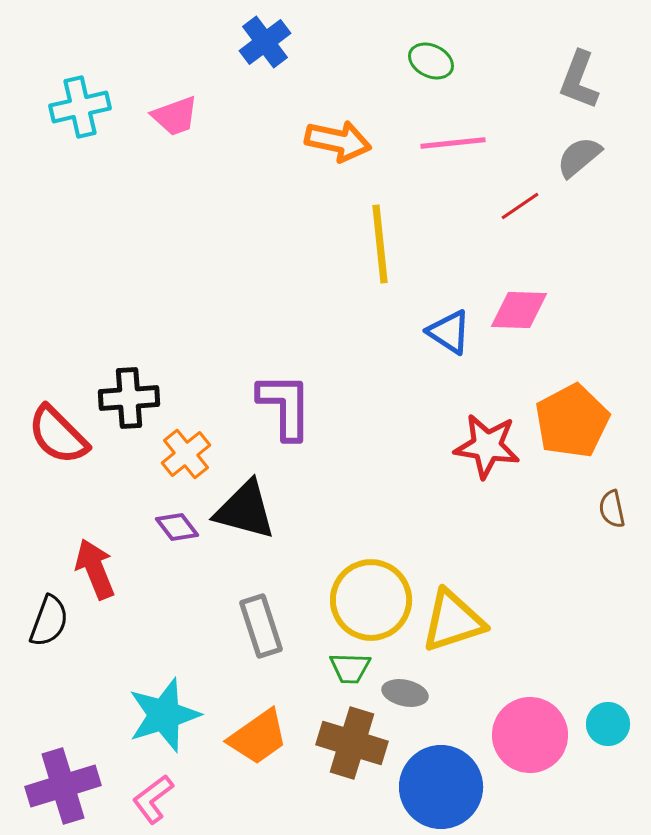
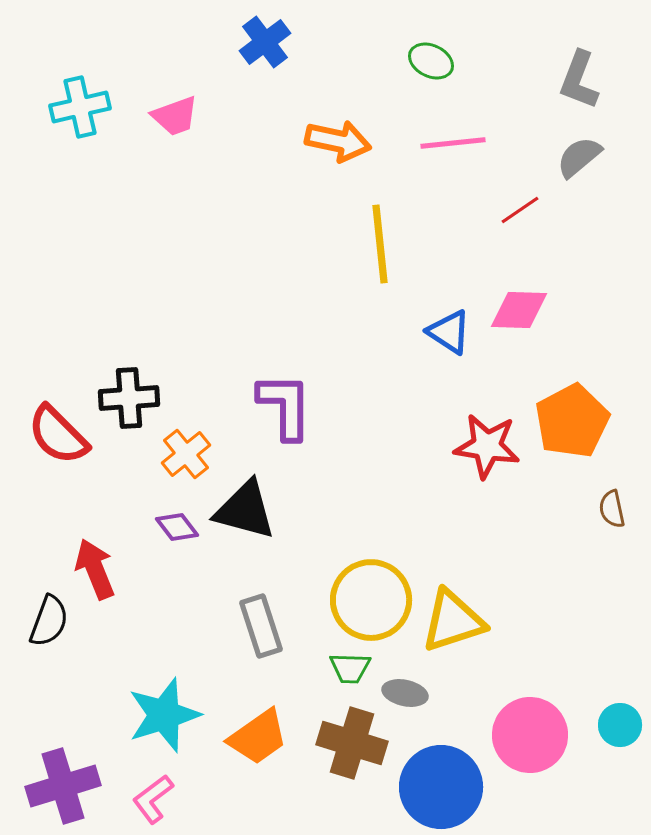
red line: moved 4 px down
cyan circle: moved 12 px right, 1 px down
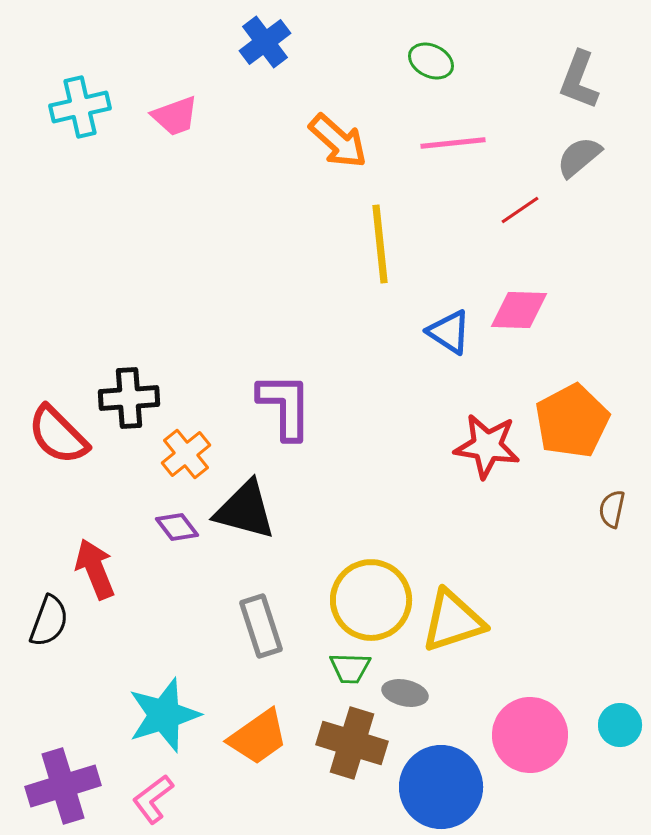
orange arrow: rotated 30 degrees clockwise
brown semicircle: rotated 24 degrees clockwise
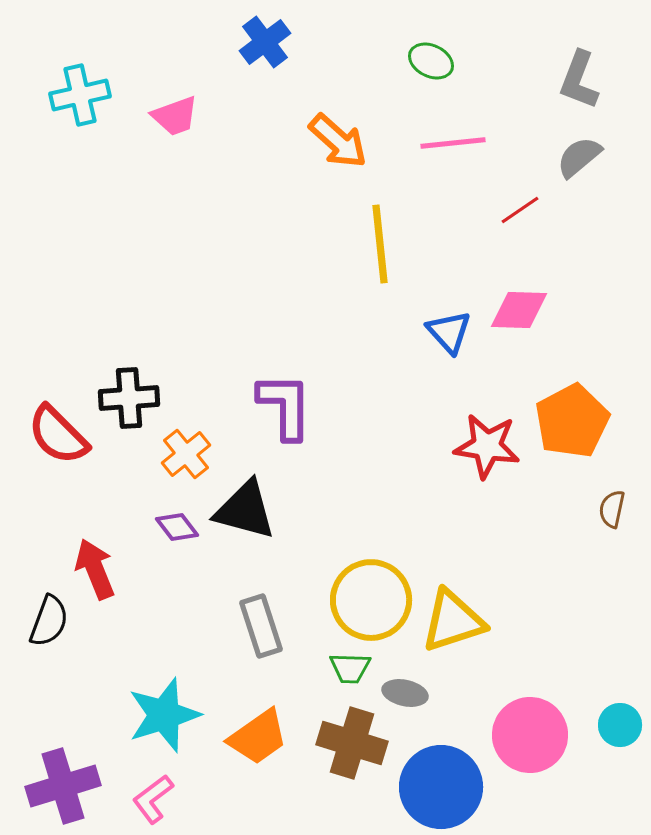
cyan cross: moved 12 px up
blue triangle: rotated 15 degrees clockwise
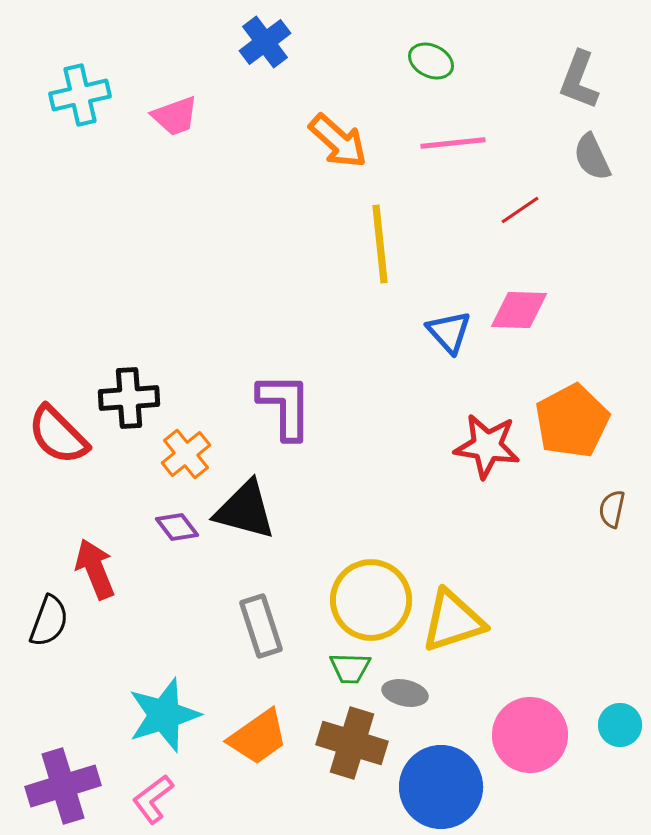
gray semicircle: moved 13 px right; rotated 75 degrees counterclockwise
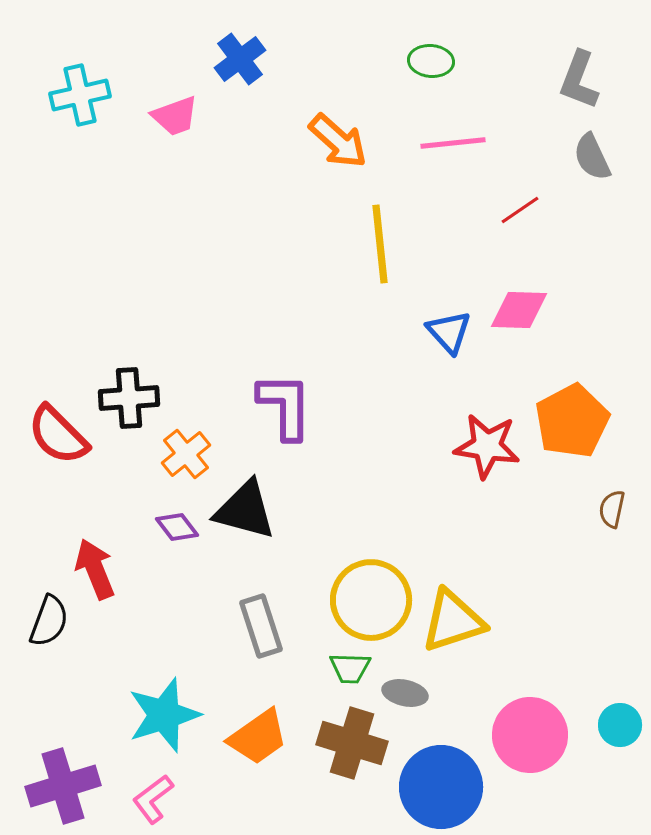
blue cross: moved 25 px left, 17 px down
green ellipse: rotated 21 degrees counterclockwise
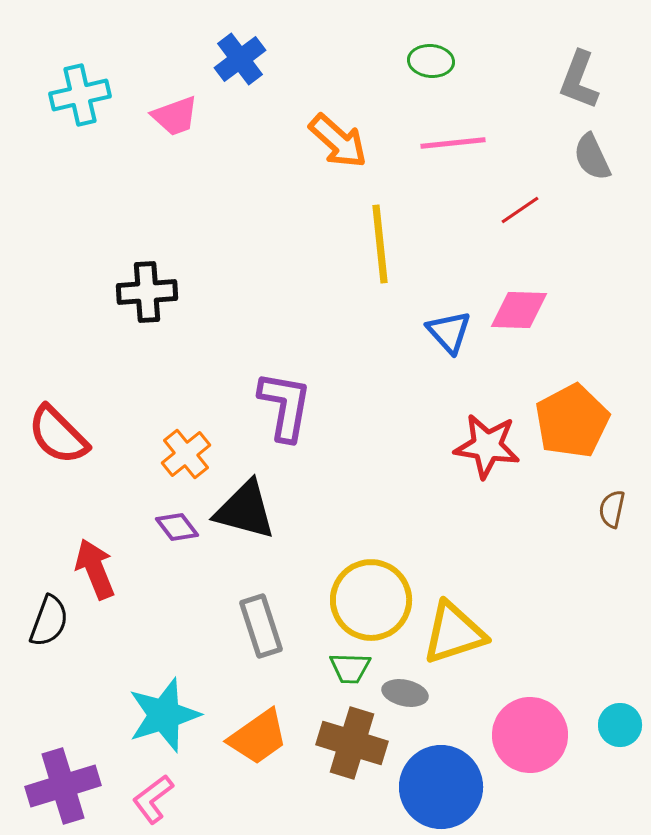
black cross: moved 18 px right, 106 px up
purple L-shape: rotated 10 degrees clockwise
yellow triangle: moved 1 px right, 12 px down
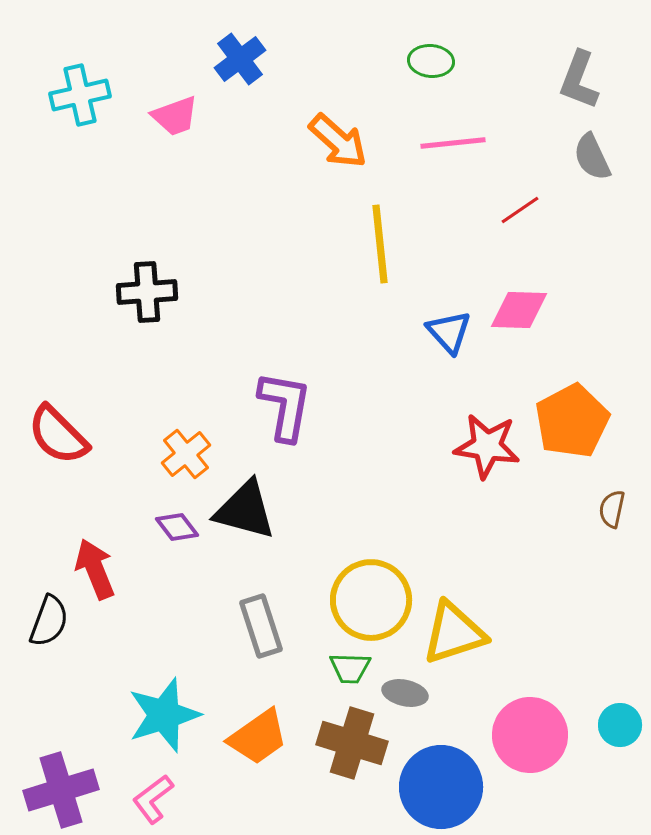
purple cross: moved 2 px left, 4 px down
